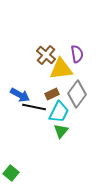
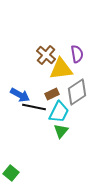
gray diamond: moved 2 px up; rotated 20 degrees clockwise
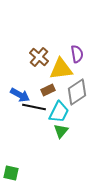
brown cross: moved 7 px left, 2 px down
brown rectangle: moved 4 px left, 4 px up
green square: rotated 28 degrees counterclockwise
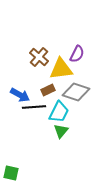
purple semicircle: rotated 36 degrees clockwise
gray diamond: moved 1 px left; rotated 52 degrees clockwise
black line: rotated 15 degrees counterclockwise
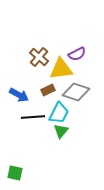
purple semicircle: rotated 36 degrees clockwise
blue arrow: moved 1 px left
black line: moved 1 px left, 10 px down
cyan trapezoid: moved 1 px down
green square: moved 4 px right
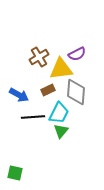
brown cross: rotated 18 degrees clockwise
gray diamond: rotated 76 degrees clockwise
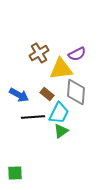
brown cross: moved 4 px up
brown rectangle: moved 1 px left, 4 px down; rotated 64 degrees clockwise
green triangle: rotated 14 degrees clockwise
green square: rotated 14 degrees counterclockwise
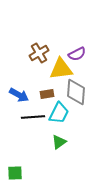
brown rectangle: rotated 48 degrees counterclockwise
green triangle: moved 2 px left, 11 px down
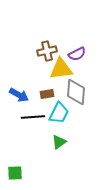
brown cross: moved 8 px right, 2 px up; rotated 18 degrees clockwise
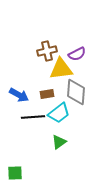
cyan trapezoid: rotated 25 degrees clockwise
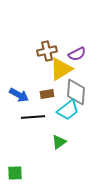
yellow triangle: rotated 25 degrees counterclockwise
cyan trapezoid: moved 9 px right, 3 px up
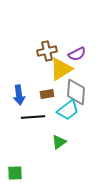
blue arrow: rotated 54 degrees clockwise
